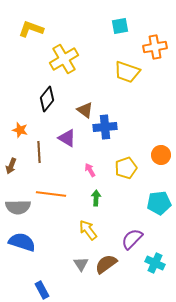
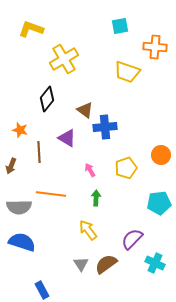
orange cross: rotated 15 degrees clockwise
gray semicircle: moved 1 px right
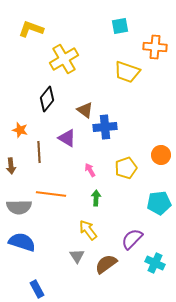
brown arrow: rotated 28 degrees counterclockwise
gray triangle: moved 4 px left, 8 px up
blue rectangle: moved 5 px left, 1 px up
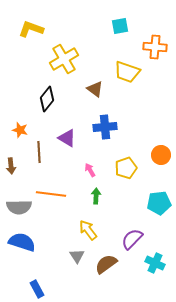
brown triangle: moved 10 px right, 21 px up
green arrow: moved 2 px up
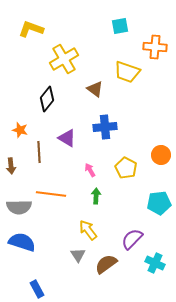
yellow pentagon: rotated 25 degrees counterclockwise
gray triangle: moved 1 px right, 1 px up
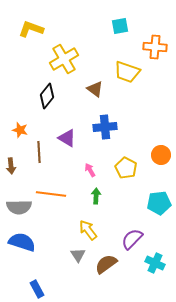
black diamond: moved 3 px up
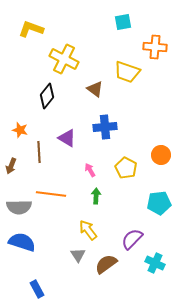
cyan square: moved 3 px right, 4 px up
yellow cross: rotated 32 degrees counterclockwise
brown arrow: rotated 28 degrees clockwise
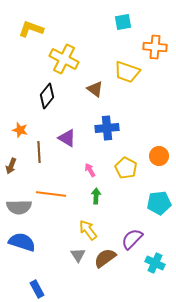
blue cross: moved 2 px right, 1 px down
orange circle: moved 2 px left, 1 px down
brown semicircle: moved 1 px left, 6 px up
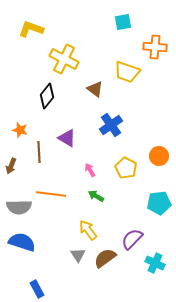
blue cross: moved 4 px right, 3 px up; rotated 30 degrees counterclockwise
green arrow: rotated 63 degrees counterclockwise
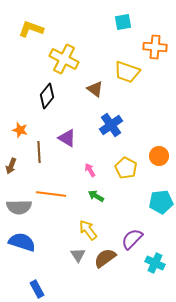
cyan pentagon: moved 2 px right, 1 px up
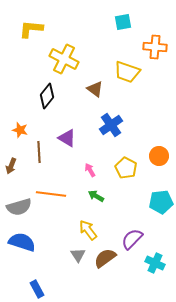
yellow L-shape: rotated 15 degrees counterclockwise
gray semicircle: rotated 15 degrees counterclockwise
